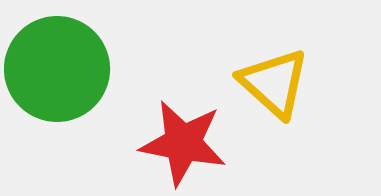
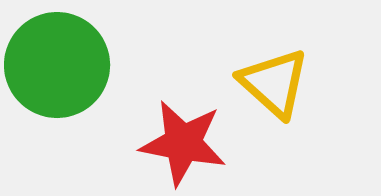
green circle: moved 4 px up
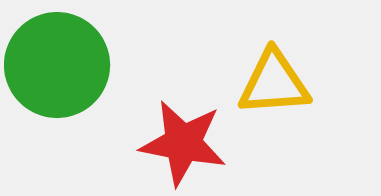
yellow triangle: rotated 46 degrees counterclockwise
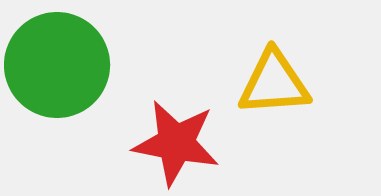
red star: moved 7 px left
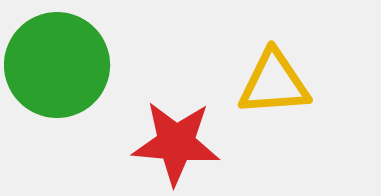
red star: rotated 6 degrees counterclockwise
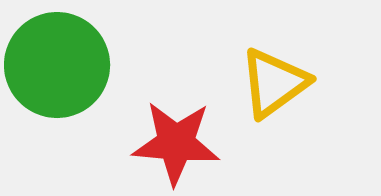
yellow triangle: rotated 32 degrees counterclockwise
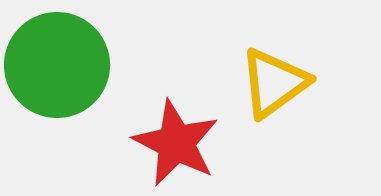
red star: rotated 22 degrees clockwise
